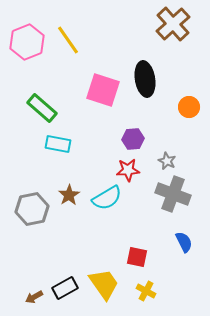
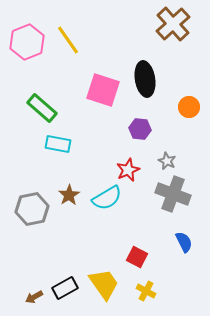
purple hexagon: moved 7 px right, 10 px up; rotated 10 degrees clockwise
red star: rotated 20 degrees counterclockwise
red square: rotated 15 degrees clockwise
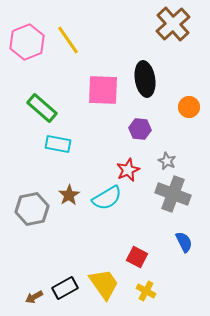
pink square: rotated 16 degrees counterclockwise
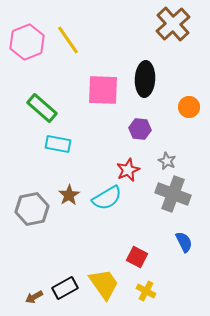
black ellipse: rotated 12 degrees clockwise
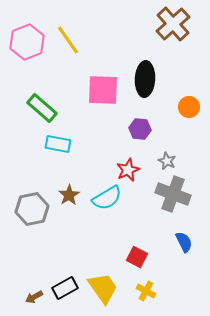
yellow trapezoid: moved 1 px left, 4 px down
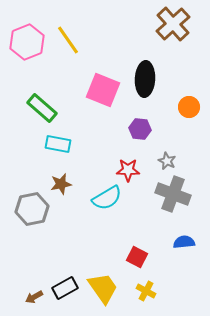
pink square: rotated 20 degrees clockwise
red star: rotated 25 degrees clockwise
brown star: moved 8 px left, 11 px up; rotated 20 degrees clockwise
blue semicircle: rotated 70 degrees counterclockwise
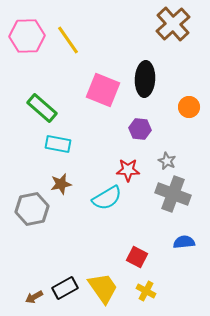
pink hexagon: moved 6 px up; rotated 20 degrees clockwise
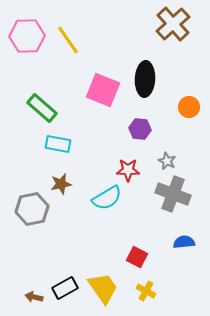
brown arrow: rotated 42 degrees clockwise
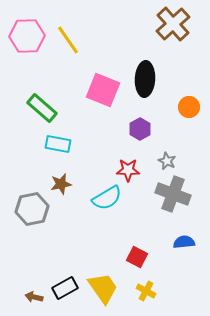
purple hexagon: rotated 25 degrees clockwise
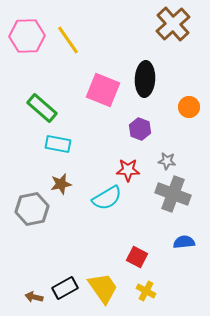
purple hexagon: rotated 10 degrees counterclockwise
gray star: rotated 18 degrees counterclockwise
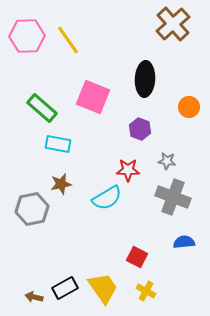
pink square: moved 10 px left, 7 px down
gray cross: moved 3 px down
